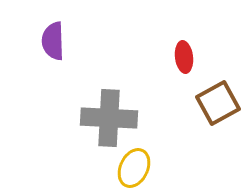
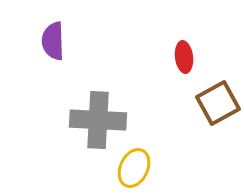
gray cross: moved 11 px left, 2 px down
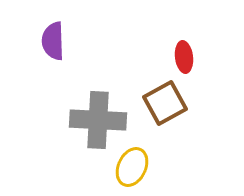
brown square: moved 53 px left
yellow ellipse: moved 2 px left, 1 px up
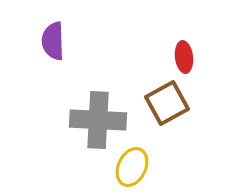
brown square: moved 2 px right
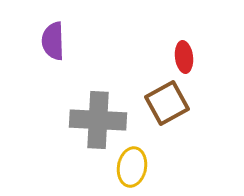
yellow ellipse: rotated 15 degrees counterclockwise
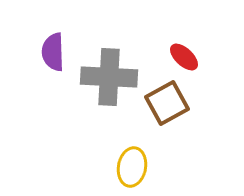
purple semicircle: moved 11 px down
red ellipse: rotated 40 degrees counterclockwise
gray cross: moved 11 px right, 43 px up
